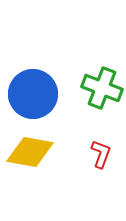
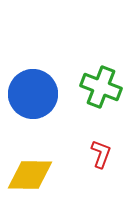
green cross: moved 1 px left, 1 px up
yellow diamond: moved 23 px down; rotated 9 degrees counterclockwise
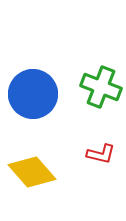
red L-shape: rotated 84 degrees clockwise
yellow diamond: moved 2 px right, 3 px up; rotated 48 degrees clockwise
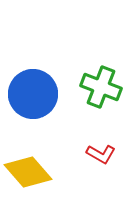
red L-shape: rotated 16 degrees clockwise
yellow diamond: moved 4 px left
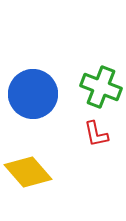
red L-shape: moved 5 px left, 20 px up; rotated 48 degrees clockwise
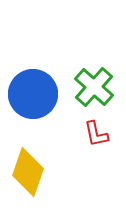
green cross: moved 7 px left; rotated 21 degrees clockwise
yellow diamond: rotated 60 degrees clockwise
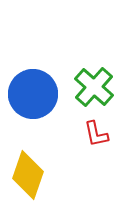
yellow diamond: moved 3 px down
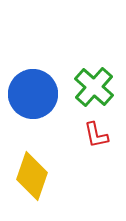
red L-shape: moved 1 px down
yellow diamond: moved 4 px right, 1 px down
